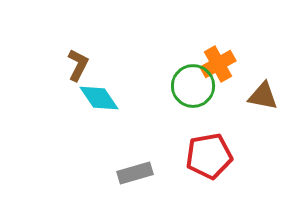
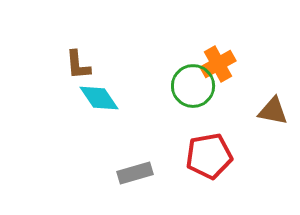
brown L-shape: rotated 148 degrees clockwise
brown triangle: moved 10 px right, 15 px down
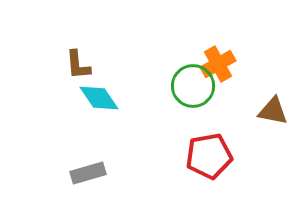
gray rectangle: moved 47 px left
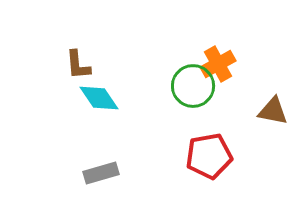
gray rectangle: moved 13 px right
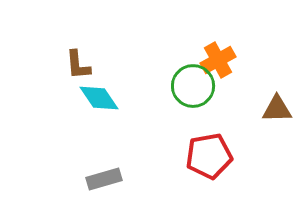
orange cross: moved 4 px up
brown triangle: moved 4 px right, 2 px up; rotated 12 degrees counterclockwise
gray rectangle: moved 3 px right, 6 px down
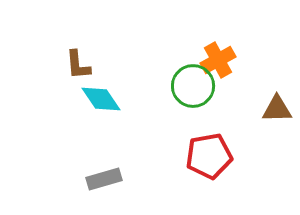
cyan diamond: moved 2 px right, 1 px down
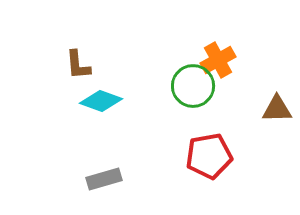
cyan diamond: moved 2 px down; rotated 36 degrees counterclockwise
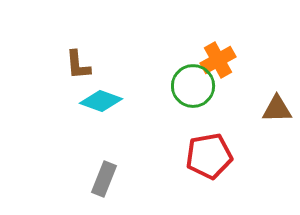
gray rectangle: rotated 52 degrees counterclockwise
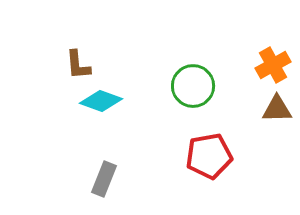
orange cross: moved 55 px right, 5 px down
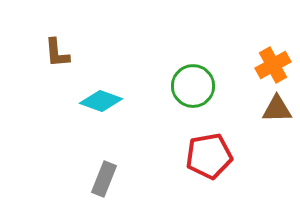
brown L-shape: moved 21 px left, 12 px up
